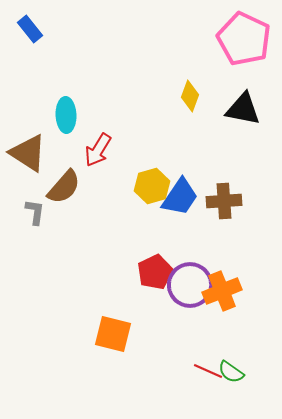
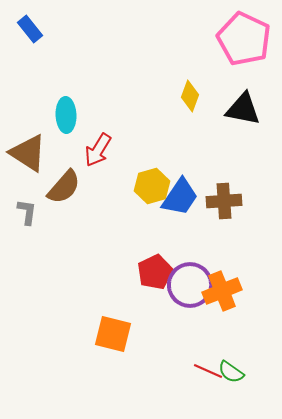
gray L-shape: moved 8 px left
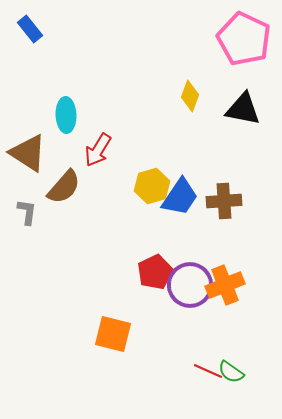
orange cross: moved 3 px right, 6 px up
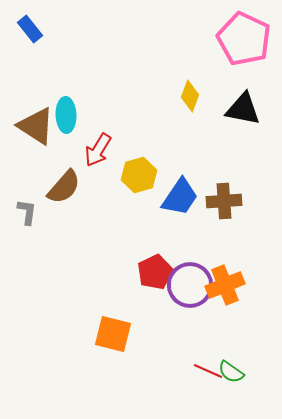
brown triangle: moved 8 px right, 27 px up
yellow hexagon: moved 13 px left, 11 px up
